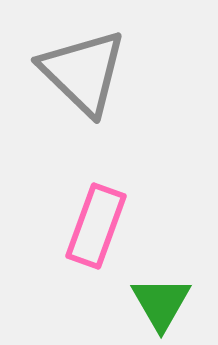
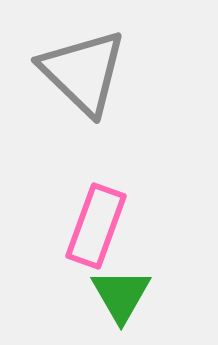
green triangle: moved 40 px left, 8 px up
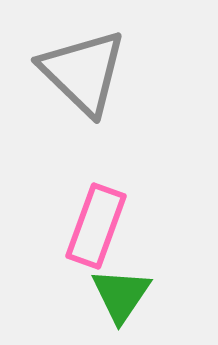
green triangle: rotated 4 degrees clockwise
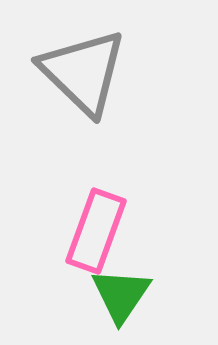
pink rectangle: moved 5 px down
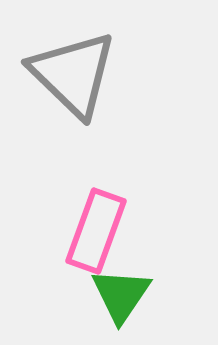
gray triangle: moved 10 px left, 2 px down
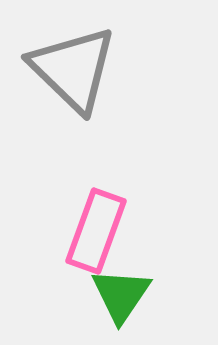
gray triangle: moved 5 px up
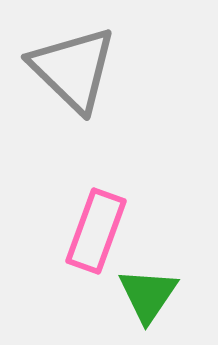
green triangle: moved 27 px right
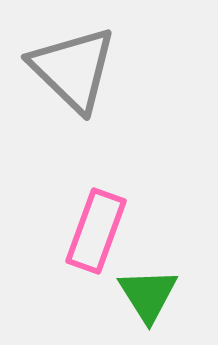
green triangle: rotated 6 degrees counterclockwise
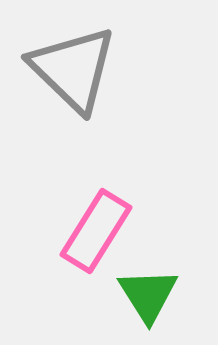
pink rectangle: rotated 12 degrees clockwise
